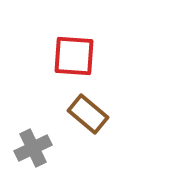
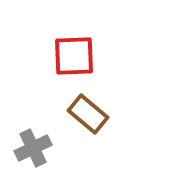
red square: rotated 6 degrees counterclockwise
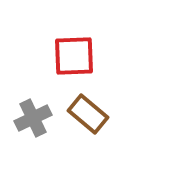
gray cross: moved 30 px up
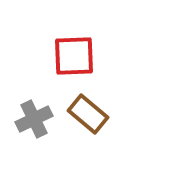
gray cross: moved 1 px right, 1 px down
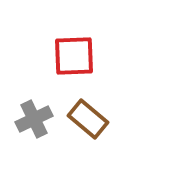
brown rectangle: moved 5 px down
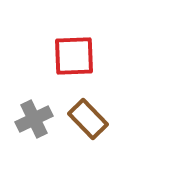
brown rectangle: rotated 6 degrees clockwise
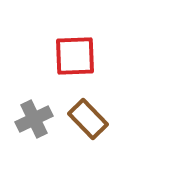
red square: moved 1 px right
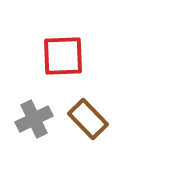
red square: moved 12 px left
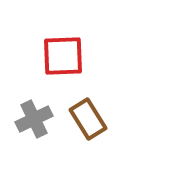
brown rectangle: rotated 12 degrees clockwise
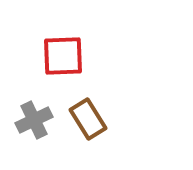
gray cross: moved 1 px down
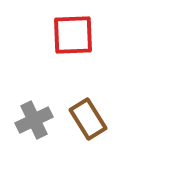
red square: moved 10 px right, 21 px up
